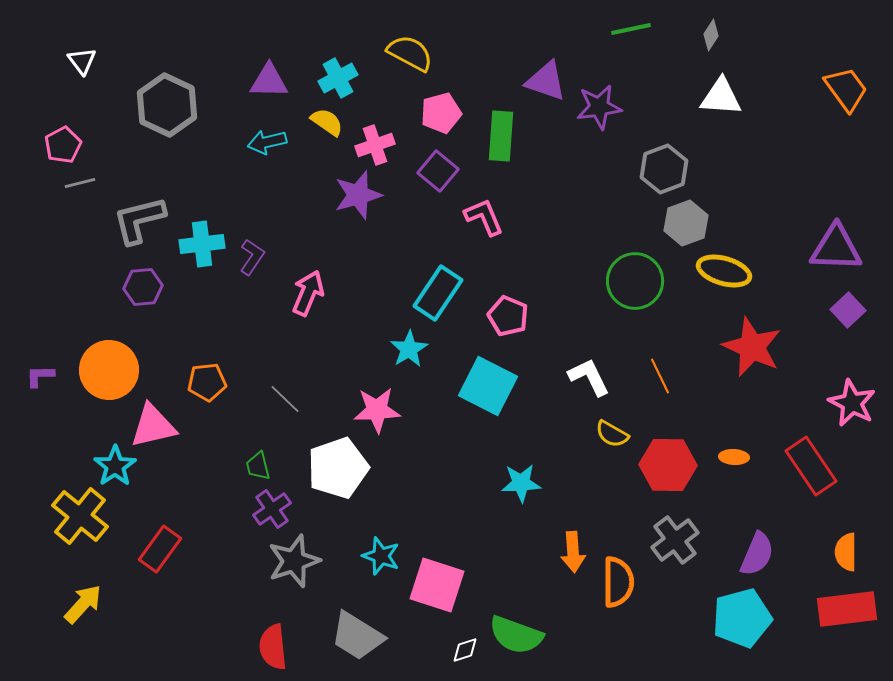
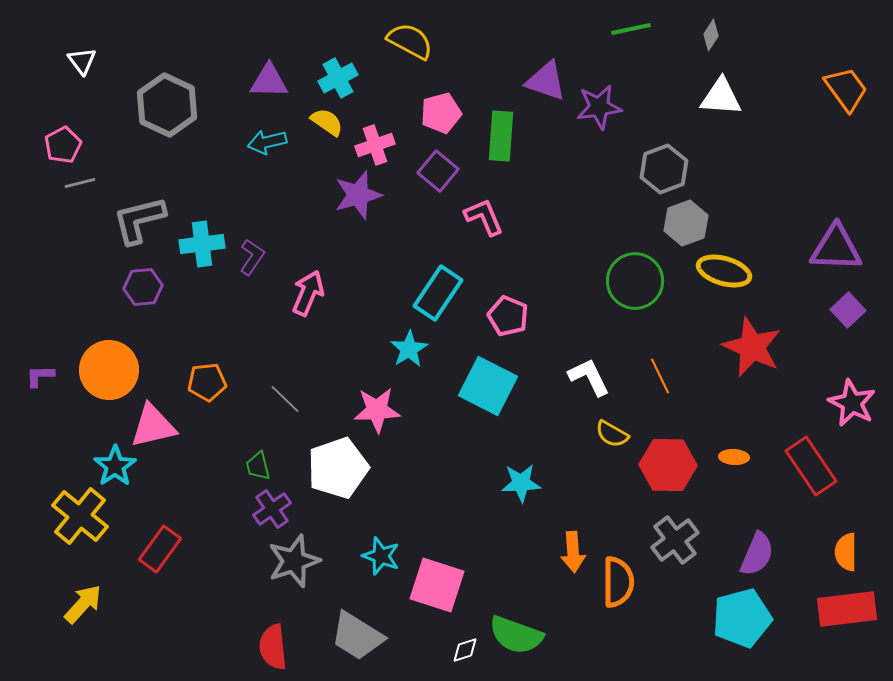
yellow semicircle at (410, 53): moved 12 px up
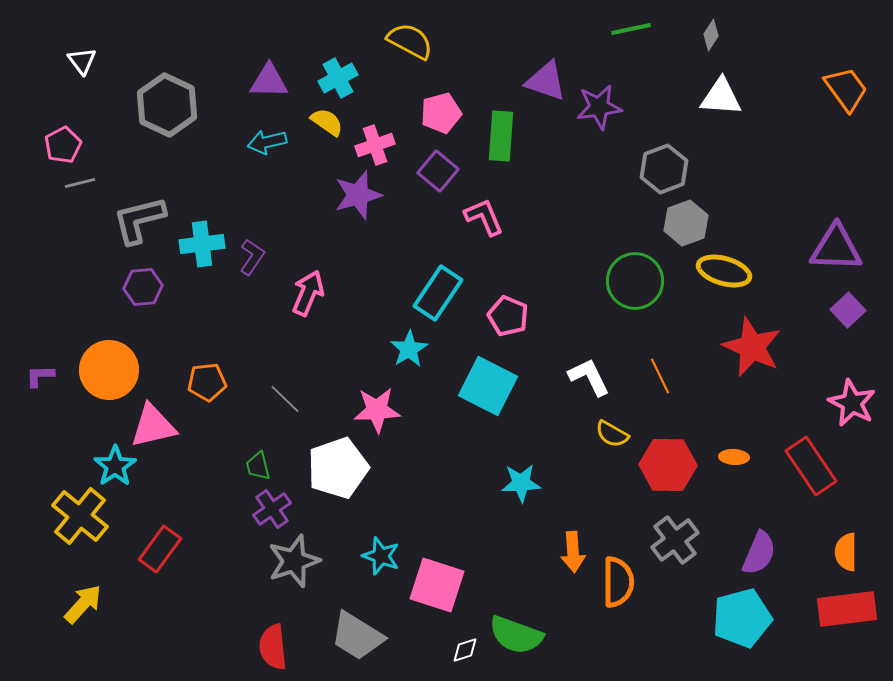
purple semicircle at (757, 554): moved 2 px right, 1 px up
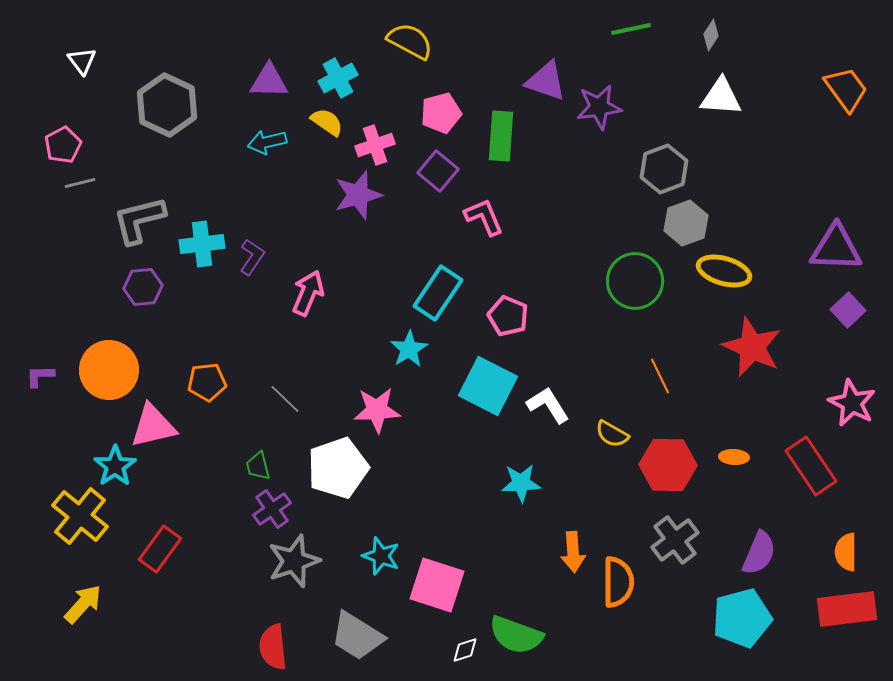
white L-shape at (589, 377): moved 41 px left, 28 px down; rotated 6 degrees counterclockwise
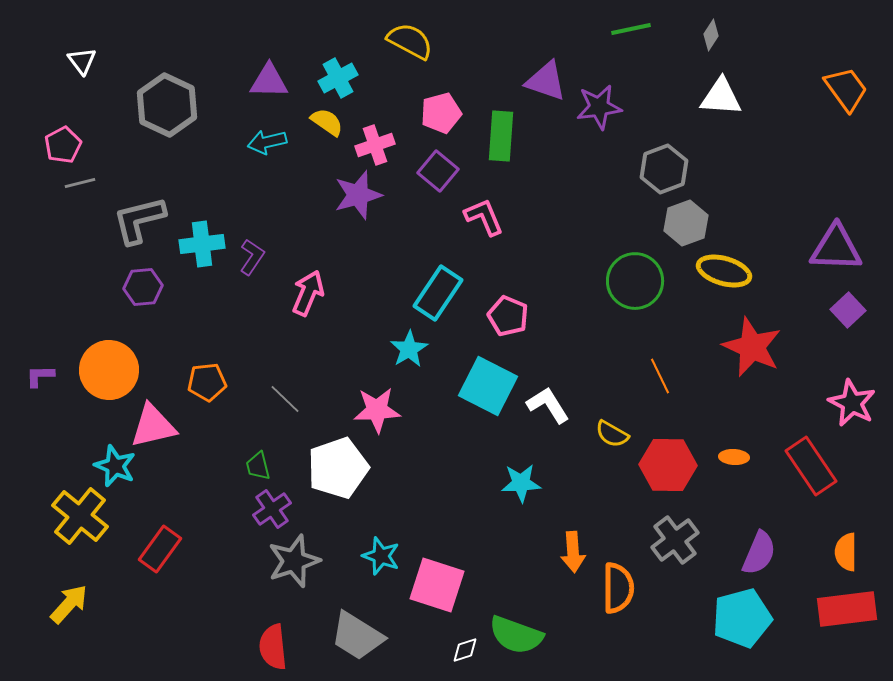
cyan star at (115, 466): rotated 15 degrees counterclockwise
orange semicircle at (618, 582): moved 6 px down
yellow arrow at (83, 604): moved 14 px left
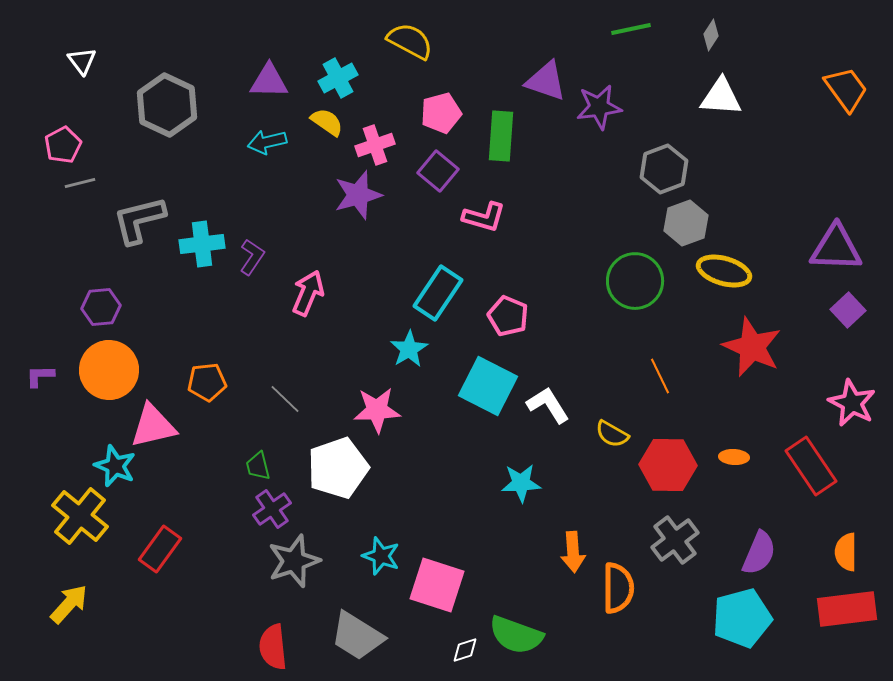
pink L-shape at (484, 217): rotated 129 degrees clockwise
purple hexagon at (143, 287): moved 42 px left, 20 px down
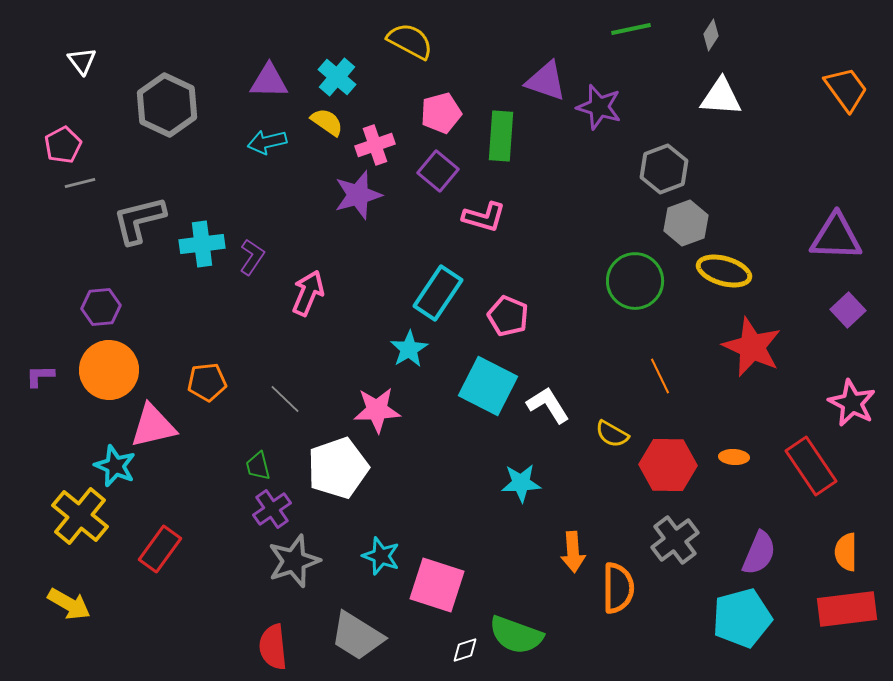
cyan cross at (338, 78): moved 1 px left, 1 px up; rotated 21 degrees counterclockwise
purple star at (599, 107): rotated 24 degrees clockwise
purple triangle at (836, 248): moved 11 px up
yellow arrow at (69, 604): rotated 78 degrees clockwise
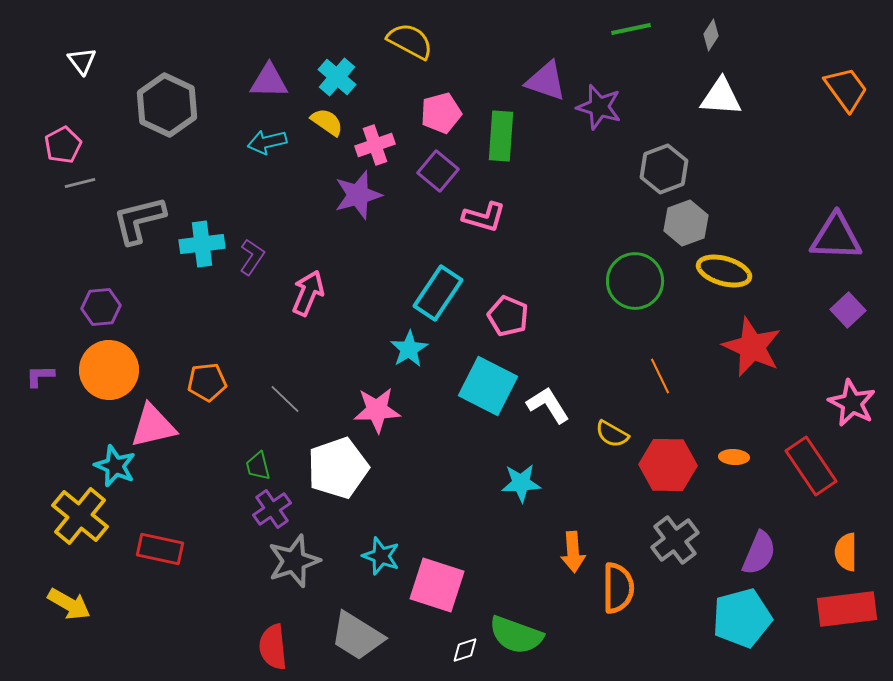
red rectangle at (160, 549): rotated 66 degrees clockwise
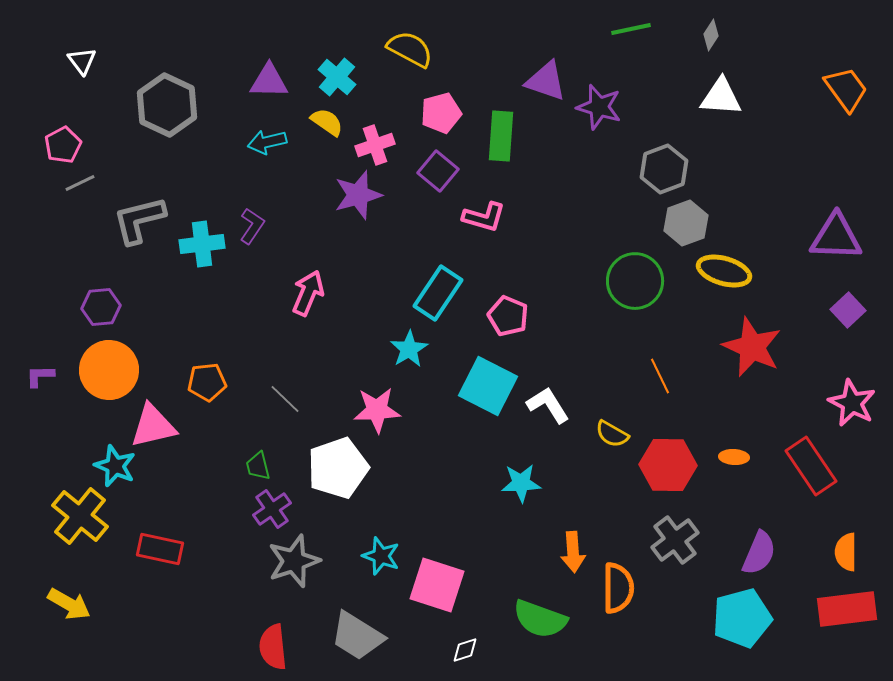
yellow semicircle at (410, 41): moved 8 px down
gray line at (80, 183): rotated 12 degrees counterclockwise
purple L-shape at (252, 257): moved 31 px up
green semicircle at (516, 635): moved 24 px right, 16 px up
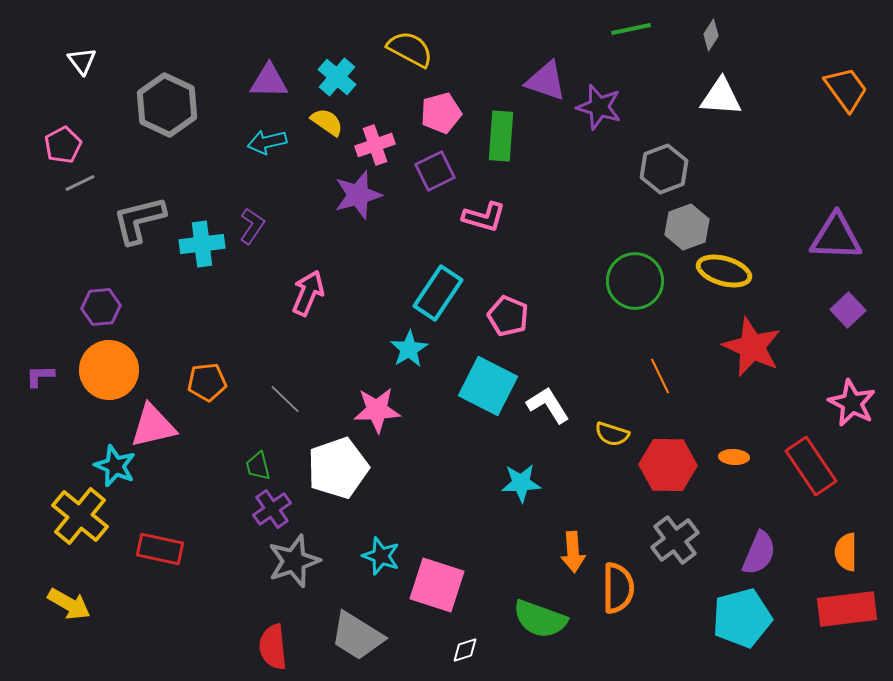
purple square at (438, 171): moved 3 px left; rotated 24 degrees clockwise
gray hexagon at (686, 223): moved 1 px right, 4 px down
yellow semicircle at (612, 434): rotated 12 degrees counterclockwise
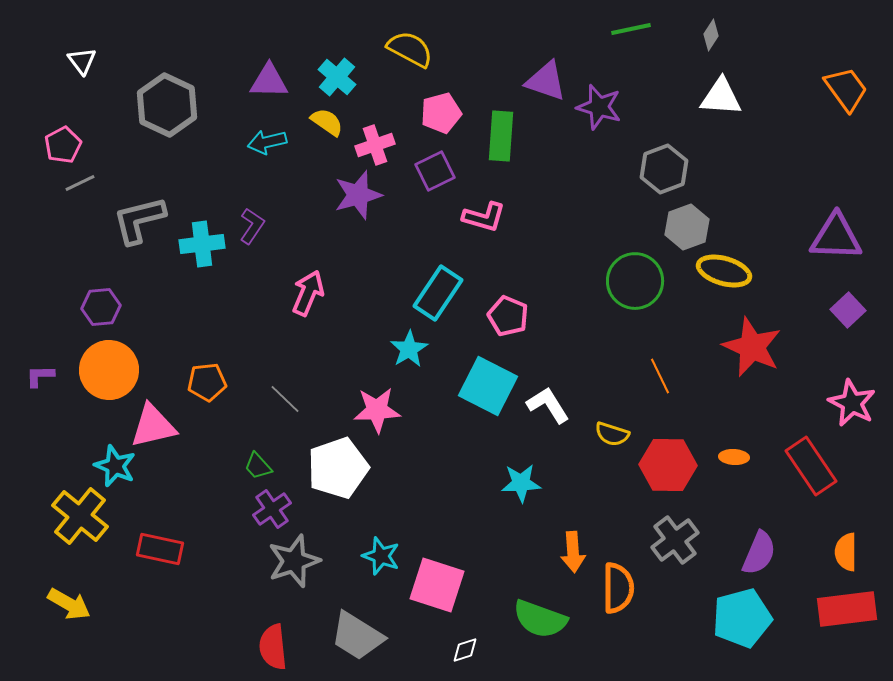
green trapezoid at (258, 466): rotated 28 degrees counterclockwise
